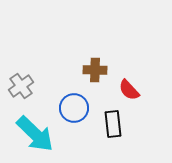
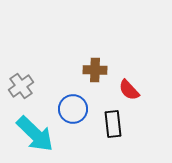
blue circle: moved 1 px left, 1 px down
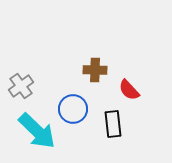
cyan arrow: moved 2 px right, 3 px up
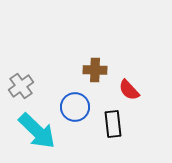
blue circle: moved 2 px right, 2 px up
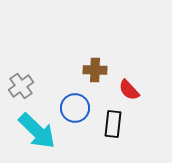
blue circle: moved 1 px down
black rectangle: rotated 12 degrees clockwise
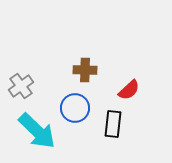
brown cross: moved 10 px left
red semicircle: rotated 90 degrees counterclockwise
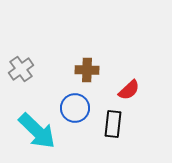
brown cross: moved 2 px right
gray cross: moved 17 px up
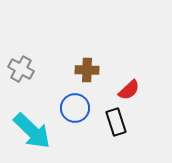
gray cross: rotated 25 degrees counterclockwise
black rectangle: moved 3 px right, 2 px up; rotated 24 degrees counterclockwise
cyan arrow: moved 5 px left
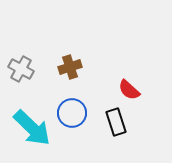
brown cross: moved 17 px left, 3 px up; rotated 20 degrees counterclockwise
red semicircle: rotated 85 degrees clockwise
blue circle: moved 3 px left, 5 px down
cyan arrow: moved 3 px up
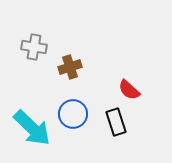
gray cross: moved 13 px right, 22 px up; rotated 20 degrees counterclockwise
blue circle: moved 1 px right, 1 px down
